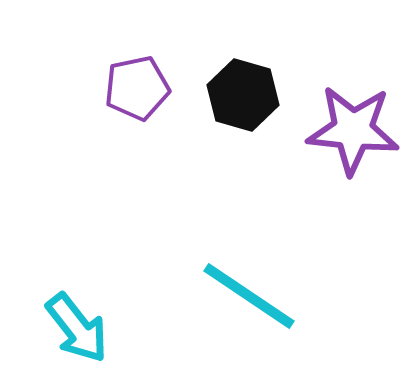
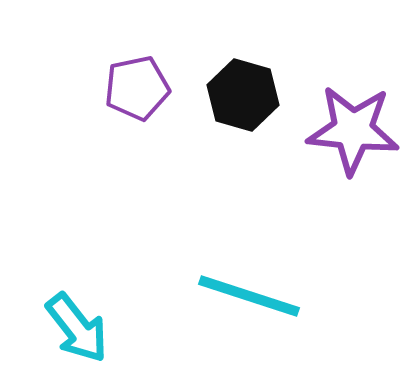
cyan line: rotated 16 degrees counterclockwise
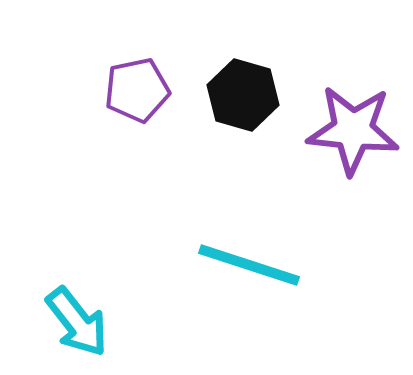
purple pentagon: moved 2 px down
cyan line: moved 31 px up
cyan arrow: moved 6 px up
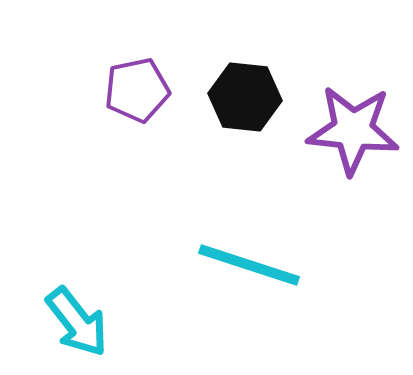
black hexagon: moved 2 px right, 2 px down; rotated 10 degrees counterclockwise
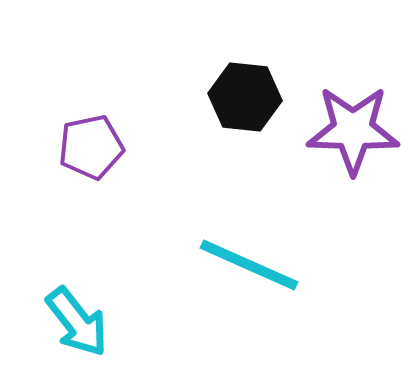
purple pentagon: moved 46 px left, 57 px down
purple star: rotated 4 degrees counterclockwise
cyan line: rotated 6 degrees clockwise
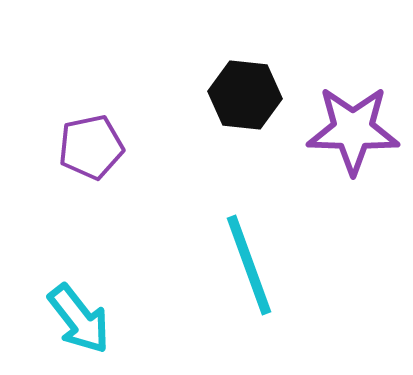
black hexagon: moved 2 px up
cyan line: rotated 46 degrees clockwise
cyan arrow: moved 2 px right, 3 px up
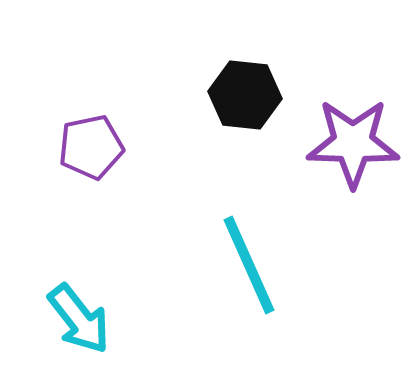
purple star: moved 13 px down
cyan line: rotated 4 degrees counterclockwise
